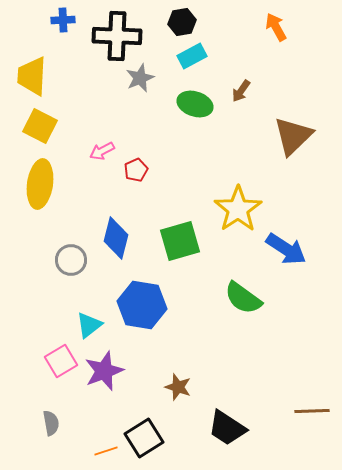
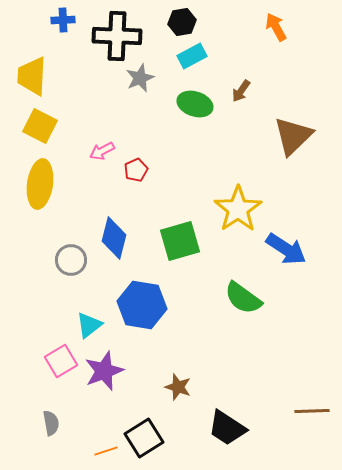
blue diamond: moved 2 px left
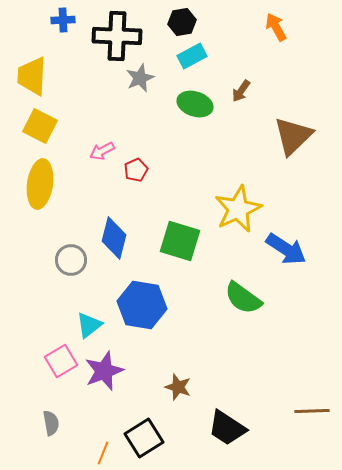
yellow star: rotated 9 degrees clockwise
green square: rotated 33 degrees clockwise
orange line: moved 3 px left, 2 px down; rotated 50 degrees counterclockwise
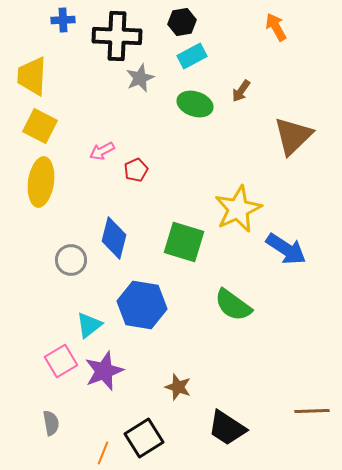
yellow ellipse: moved 1 px right, 2 px up
green square: moved 4 px right, 1 px down
green semicircle: moved 10 px left, 7 px down
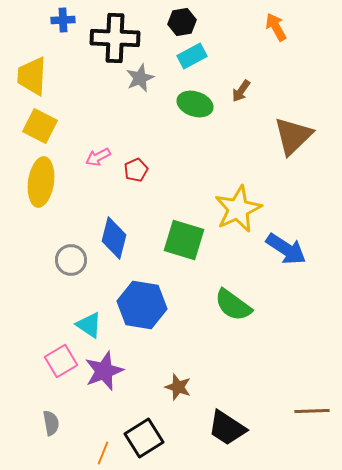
black cross: moved 2 px left, 2 px down
pink arrow: moved 4 px left, 6 px down
green square: moved 2 px up
cyan triangle: rotated 48 degrees counterclockwise
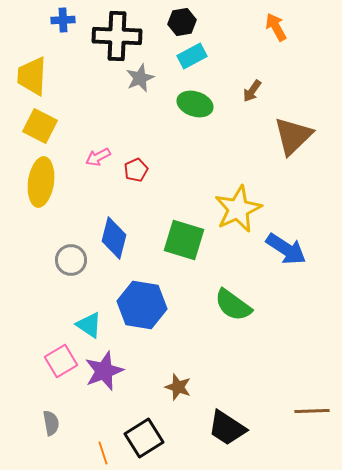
black cross: moved 2 px right, 2 px up
brown arrow: moved 11 px right
orange line: rotated 40 degrees counterclockwise
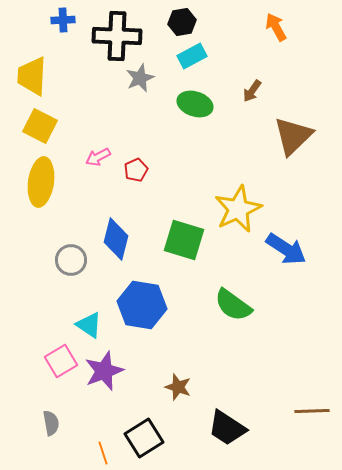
blue diamond: moved 2 px right, 1 px down
